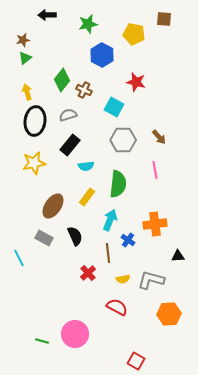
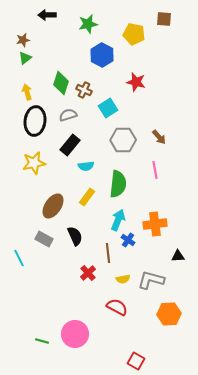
green diamond: moved 1 px left, 3 px down; rotated 20 degrees counterclockwise
cyan square: moved 6 px left, 1 px down; rotated 30 degrees clockwise
cyan arrow: moved 8 px right
gray rectangle: moved 1 px down
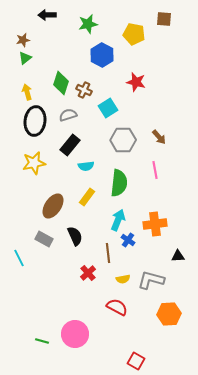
green semicircle: moved 1 px right, 1 px up
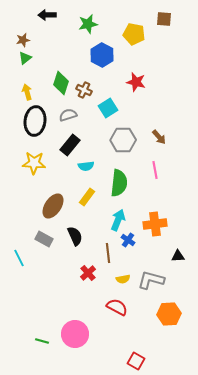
yellow star: rotated 15 degrees clockwise
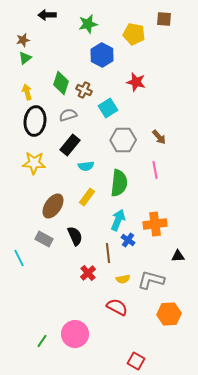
green line: rotated 72 degrees counterclockwise
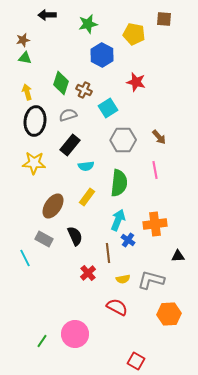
green triangle: rotated 48 degrees clockwise
cyan line: moved 6 px right
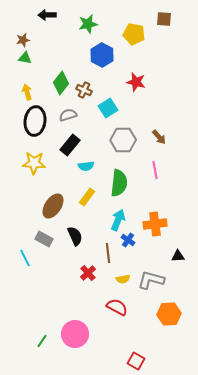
green diamond: rotated 20 degrees clockwise
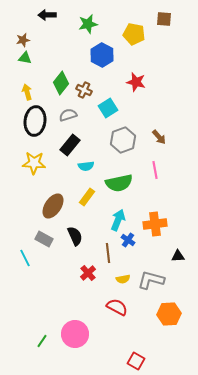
gray hexagon: rotated 20 degrees counterclockwise
green semicircle: rotated 72 degrees clockwise
